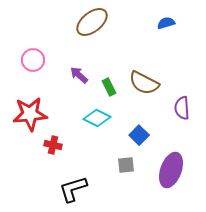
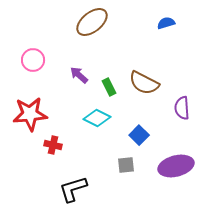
purple ellipse: moved 5 px right, 4 px up; rotated 56 degrees clockwise
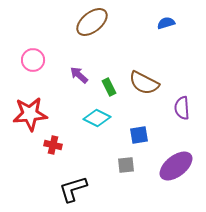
blue square: rotated 36 degrees clockwise
purple ellipse: rotated 24 degrees counterclockwise
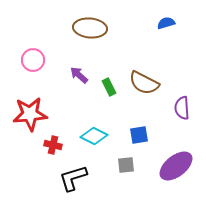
brown ellipse: moved 2 px left, 6 px down; rotated 44 degrees clockwise
cyan diamond: moved 3 px left, 18 px down
black L-shape: moved 11 px up
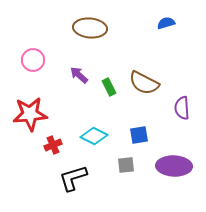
red cross: rotated 36 degrees counterclockwise
purple ellipse: moved 2 px left; rotated 40 degrees clockwise
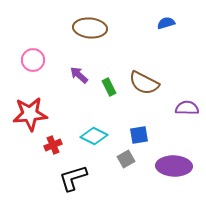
purple semicircle: moved 5 px right; rotated 95 degrees clockwise
gray square: moved 6 px up; rotated 24 degrees counterclockwise
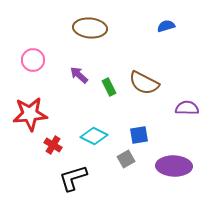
blue semicircle: moved 3 px down
red cross: rotated 36 degrees counterclockwise
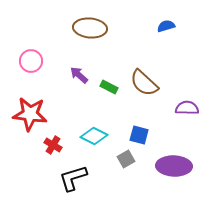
pink circle: moved 2 px left, 1 px down
brown semicircle: rotated 16 degrees clockwise
green rectangle: rotated 36 degrees counterclockwise
red star: rotated 12 degrees clockwise
blue square: rotated 24 degrees clockwise
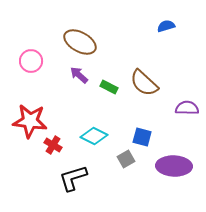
brown ellipse: moved 10 px left, 14 px down; rotated 24 degrees clockwise
red star: moved 7 px down
blue square: moved 3 px right, 2 px down
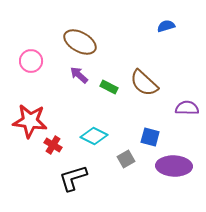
blue square: moved 8 px right
